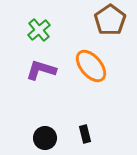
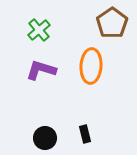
brown pentagon: moved 2 px right, 3 px down
orange ellipse: rotated 44 degrees clockwise
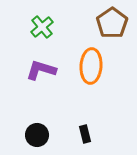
green cross: moved 3 px right, 3 px up
black circle: moved 8 px left, 3 px up
